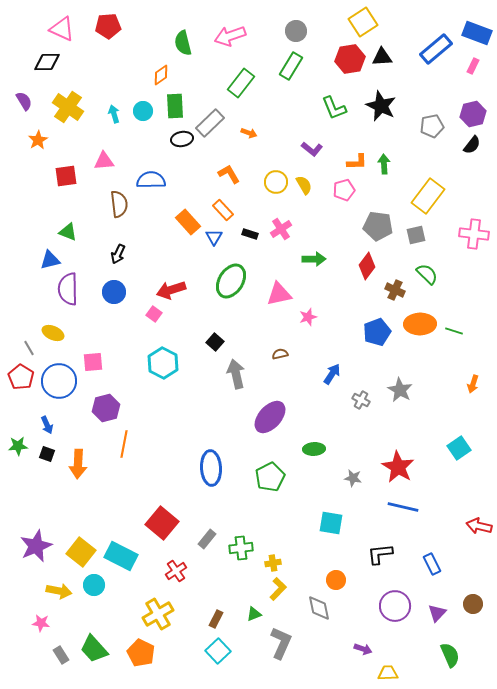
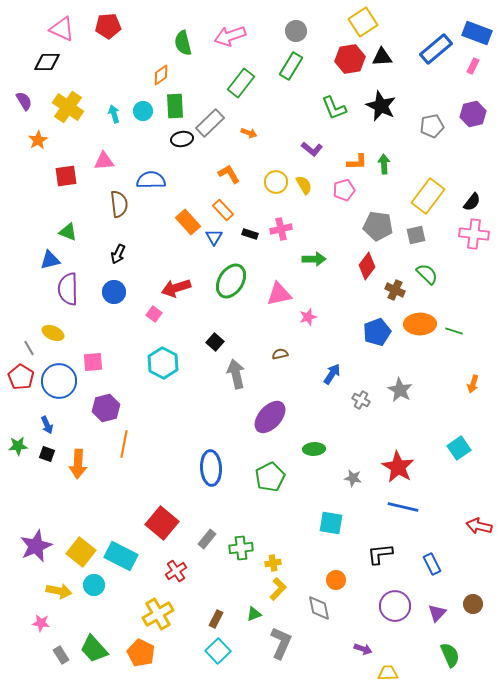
black semicircle at (472, 145): moved 57 px down
pink cross at (281, 229): rotated 20 degrees clockwise
red arrow at (171, 290): moved 5 px right, 2 px up
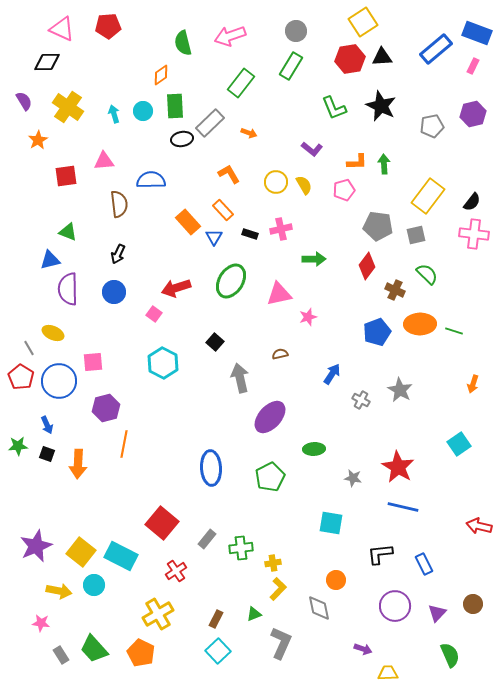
gray arrow at (236, 374): moved 4 px right, 4 px down
cyan square at (459, 448): moved 4 px up
blue rectangle at (432, 564): moved 8 px left
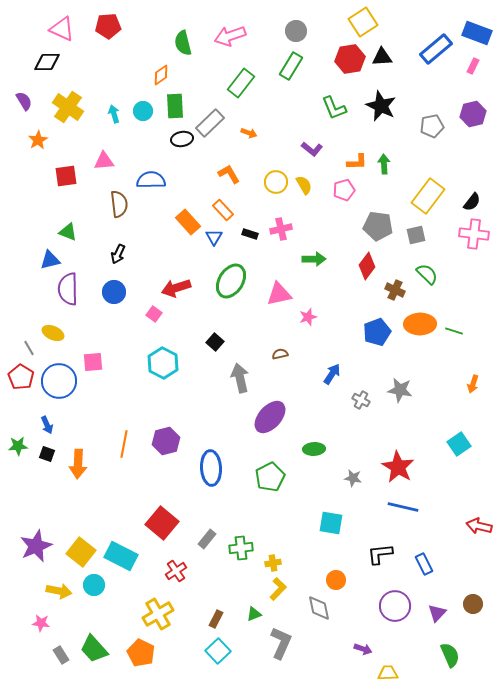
gray star at (400, 390): rotated 20 degrees counterclockwise
purple hexagon at (106, 408): moved 60 px right, 33 px down
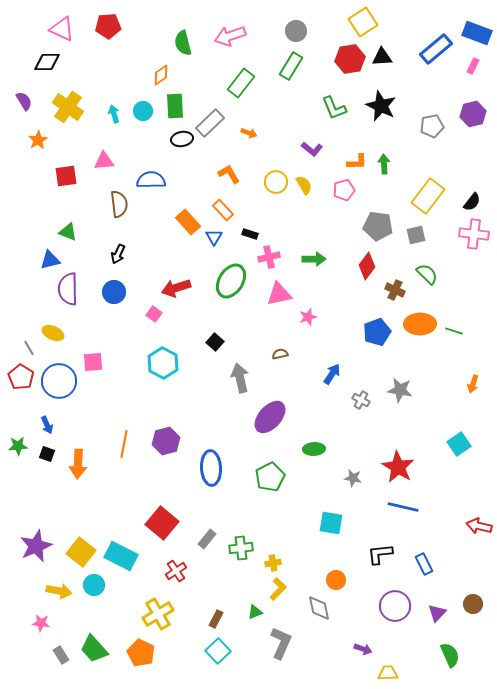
pink cross at (281, 229): moved 12 px left, 28 px down
green triangle at (254, 614): moved 1 px right, 2 px up
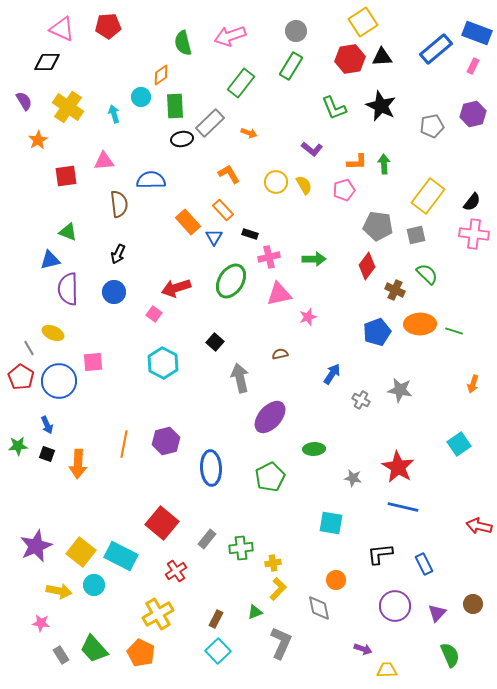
cyan circle at (143, 111): moved 2 px left, 14 px up
yellow trapezoid at (388, 673): moved 1 px left, 3 px up
